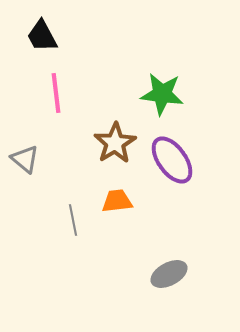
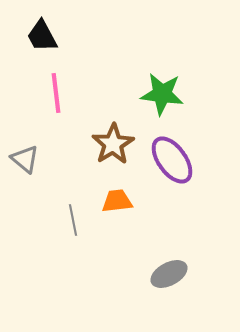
brown star: moved 2 px left, 1 px down
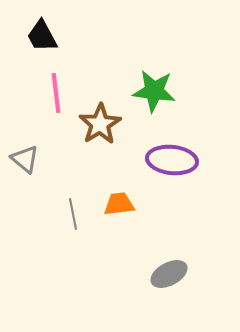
green star: moved 8 px left, 3 px up
brown star: moved 13 px left, 20 px up
purple ellipse: rotated 48 degrees counterclockwise
orange trapezoid: moved 2 px right, 3 px down
gray line: moved 6 px up
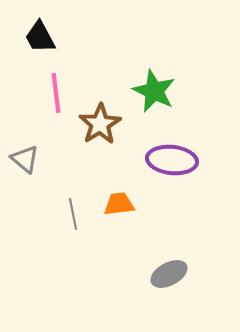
black trapezoid: moved 2 px left, 1 px down
green star: rotated 18 degrees clockwise
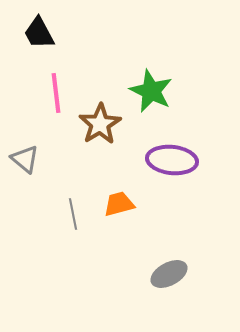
black trapezoid: moved 1 px left, 4 px up
green star: moved 3 px left
orange trapezoid: rotated 8 degrees counterclockwise
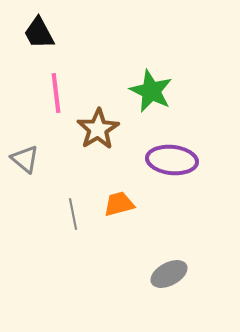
brown star: moved 2 px left, 5 px down
